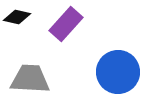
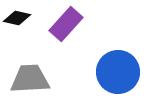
black diamond: moved 1 px down
gray trapezoid: rotated 6 degrees counterclockwise
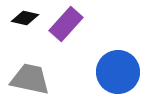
black diamond: moved 8 px right
gray trapezoid: rotated 15 degrees clockwise
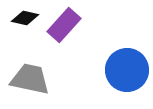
purple rectangle: moved 2 px left, 1 px down
blue circle: moved 9 px right, 2 px up
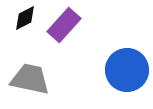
black diamond: rotated 40 degrees counterclockwise
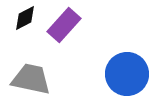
blue circle: moved 4 px down
gray trapezoid: moved 1 px right
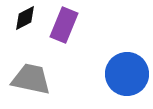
purple rectangle: rotated 20 degrees counterclockwise
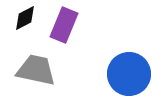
blue circle: moved 2 px right
gray trapezoid: moved 5 px right, 9 px up
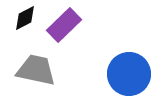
purple rectangle: rotated 24 degrees clockwise
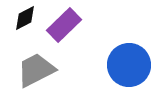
gray trapezoid: rotated 39 degrees counterclockwise
blue circle: moved 9 px up
